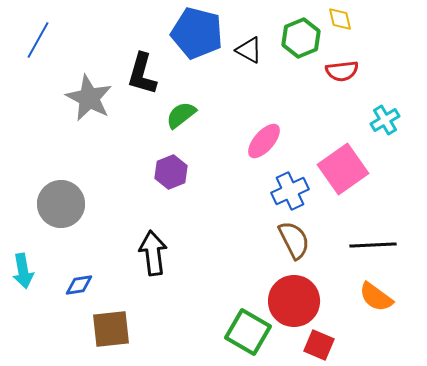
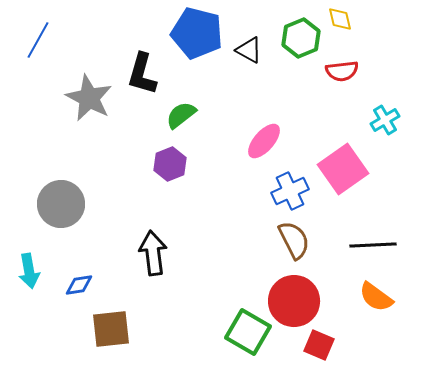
purple hexagon: moved 1 px left, 8 px up
cyan arrow: moved 6 px right
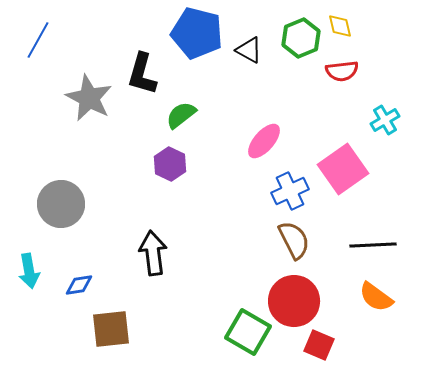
yellow diamond: moved 7 px down
purple hexagon: rotated 12 degrees counterclockwise
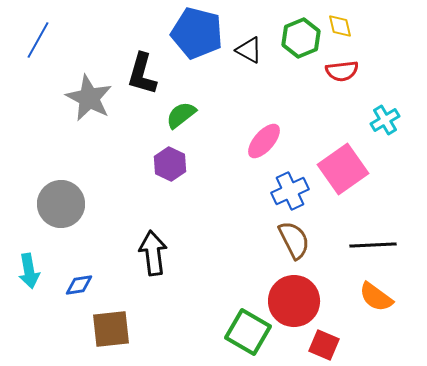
red square: moved 5 px right
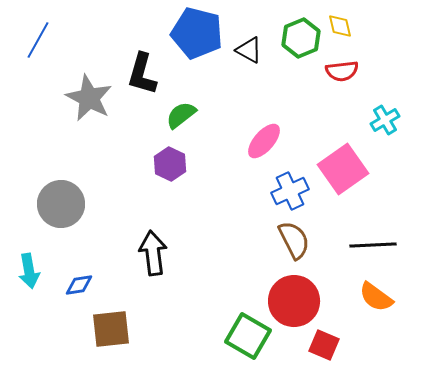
green square: moved 4 px down
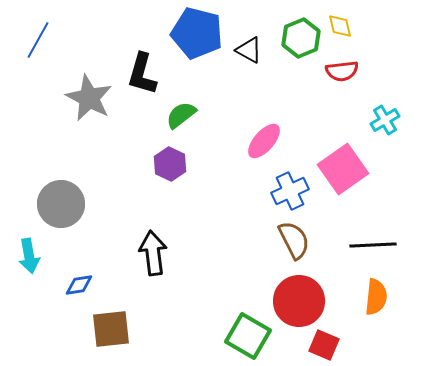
cyan arrow: moved 15 px up
orange semicircle: rotated 120 degrees counterclockwise
red circle: moved 5 px right
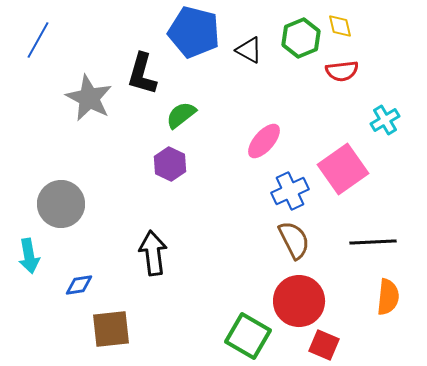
blue pentagon: moved 3 px left, 1 px up
black line: moved 3 px up
orange semicircle: moved 12 px right
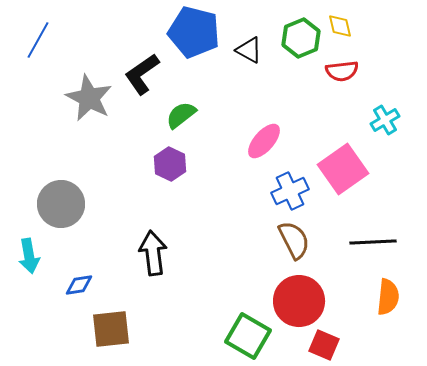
black L-shape: rotated 39 degrees clockwise
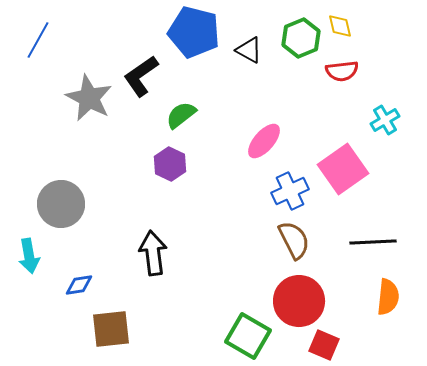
black L-shape: moved 1 px left, 2 px down
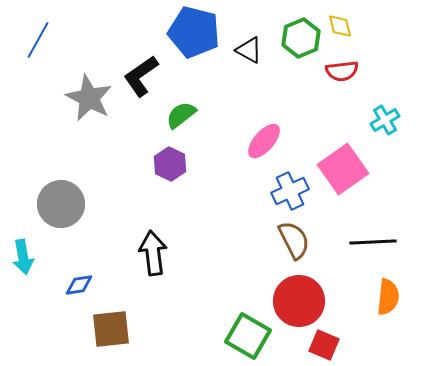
cyan arrow: moved 6 px left, 1 px down
